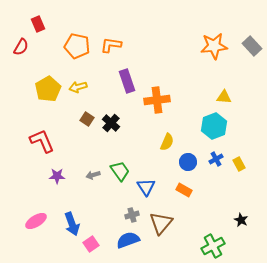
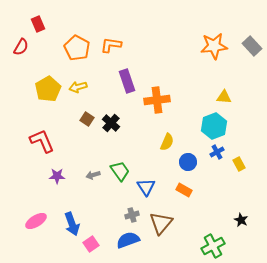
orange pentagon: moved 2 px down; rotated 15 degrees clockwise
blue cross: moved 1 px right, 7 px up
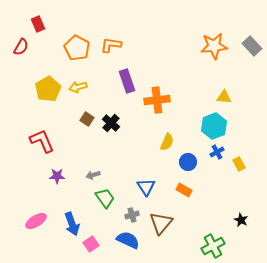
green trapezoid: moved 15 px left, 27 px down
blue semicircle: rotated 45 degrees clockwise
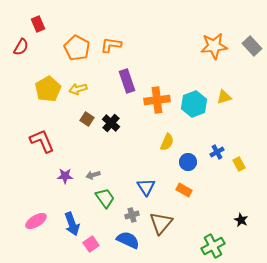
yellow arrow: moved 2 px down
yellow triangle: rotated 21 degrees counterclockwise
cyan hexagon: moved 20 px left, 22 px up
purple star: moved 8 px right
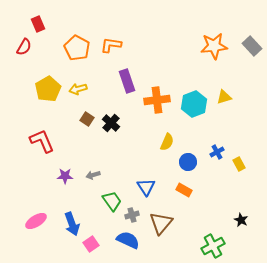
red semicircle: moved 3 px right
green trapezoid: moved 7 px right, 3 px down
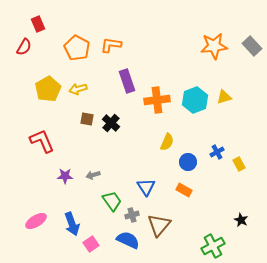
cyan hexagon: moved 1 px right, 4 px up
brown square: rotated 24 degrees counterclockwise
brown triangle: moved 2 px left, 2 px down
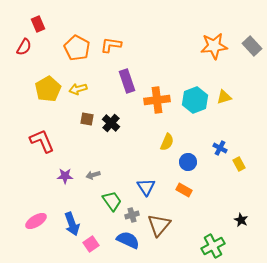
blue cross: moved 3 px right, 4 px up; rotated 32 degrees counterclockwise
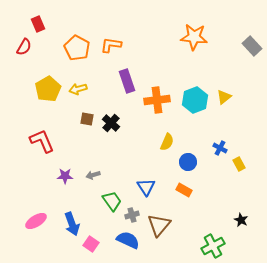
orange star: moved 20 px left, 9 px up; rotated 12 degrees clockwise
yellow triangle: rotated 21 degrees counterclockwise
pink square: rotated 21 degrees counterclockwise
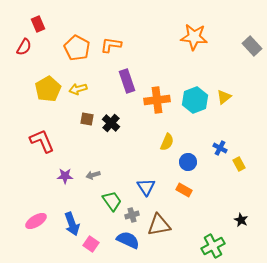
brown triangle: rotated 40 degrees clockwise
